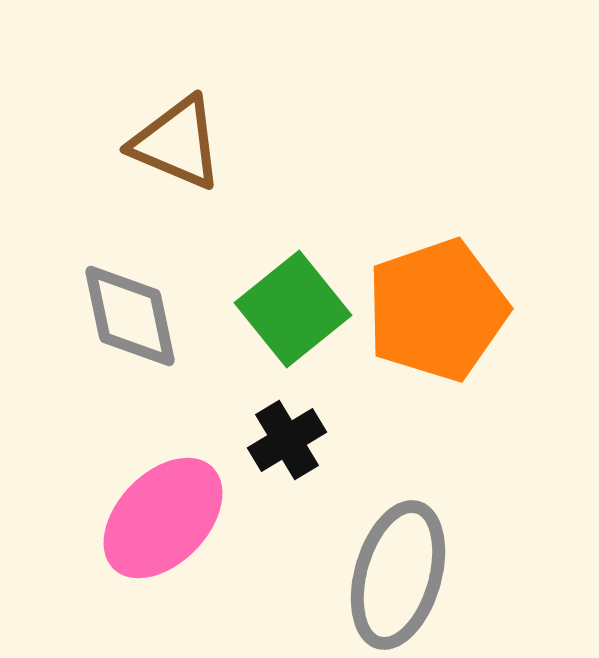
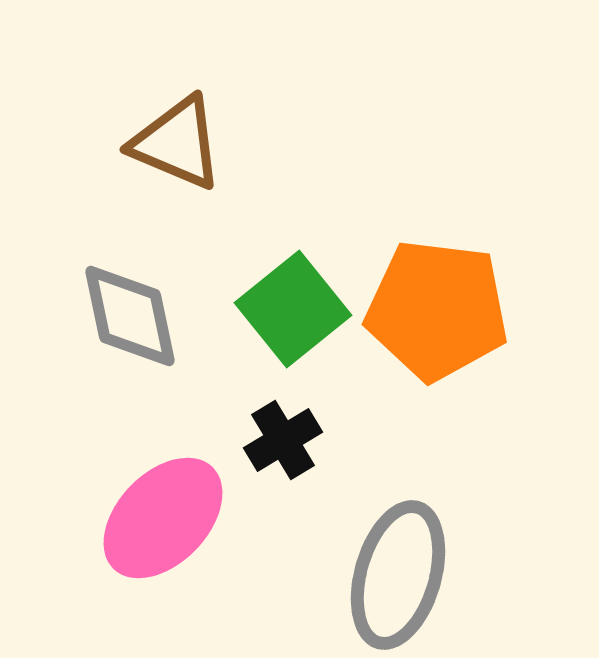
orange pentagon: rotated 26 degrees clockwise
black cross: moved 4 px left
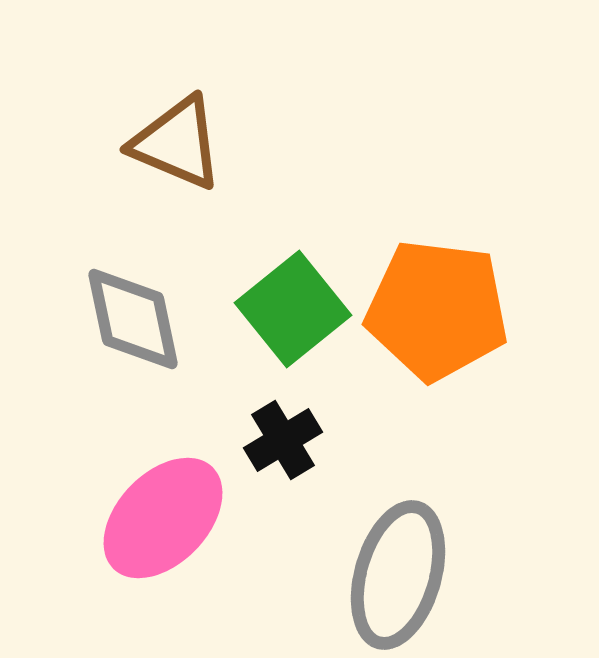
gray diamond: moved 3 px right, 3 px down
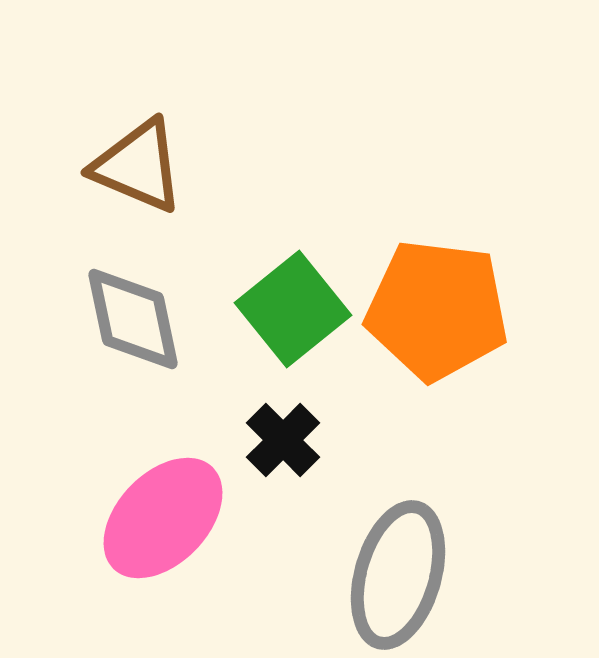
brown triangle: moved 39 px left, 23 px down
black cross: rotated 14 degrees counterclockwise
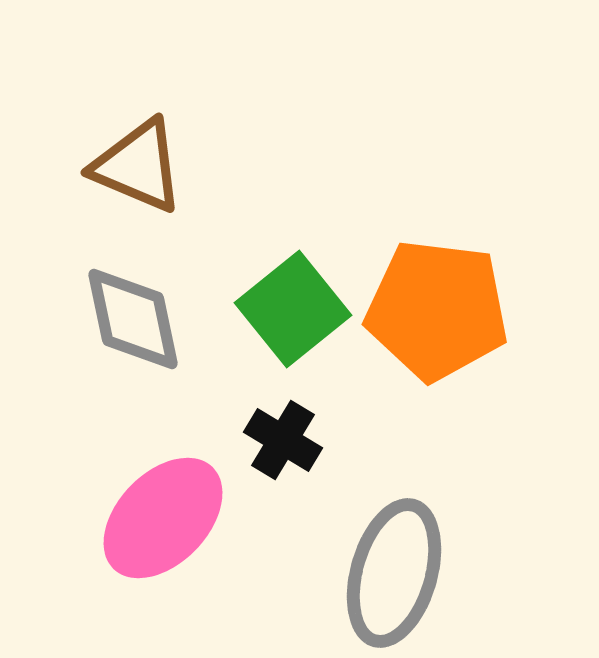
black cross: rotated 14 degrees counterclockwise
gray ellipse: moved 4 px left, 2 px up
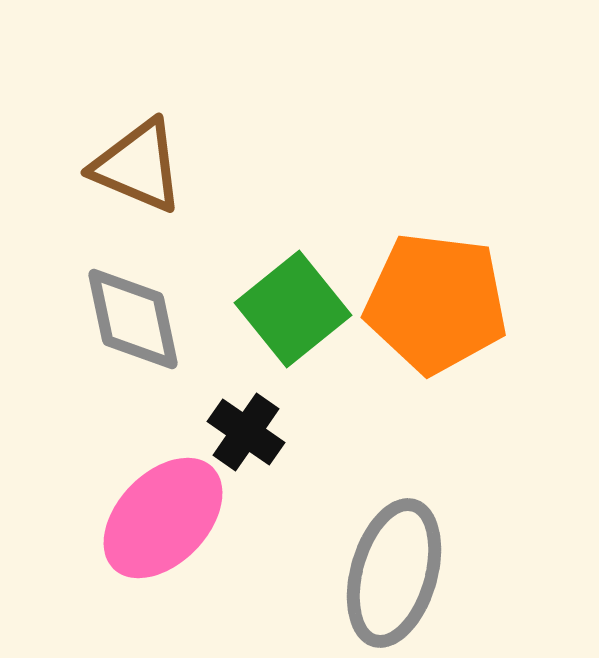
orange pentagon: moved 1 px left, 7 px up
black cross: moved 37 px left, 8 px up; rotated 4 degrees clockwise
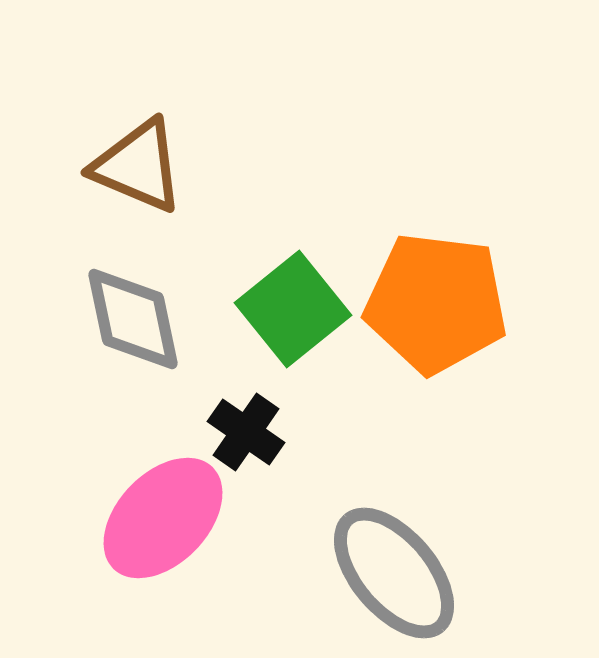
gray ellipse: rotated 56 degrees counterclockwise
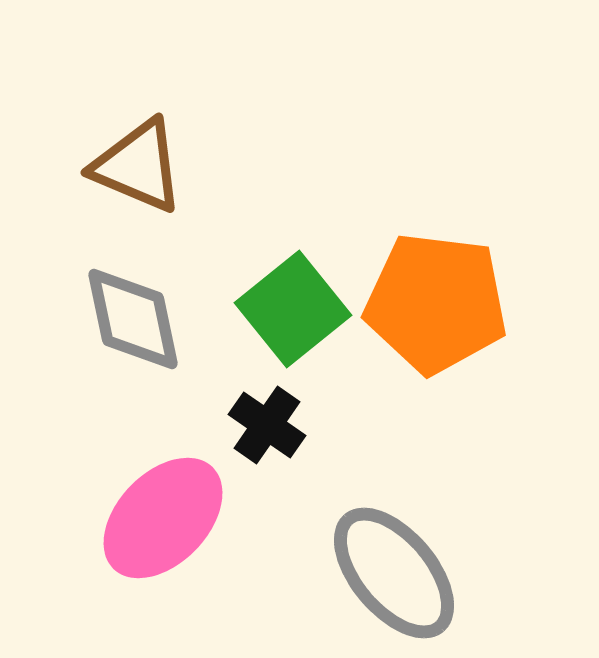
black cross: moved 21 px right, 7 px up
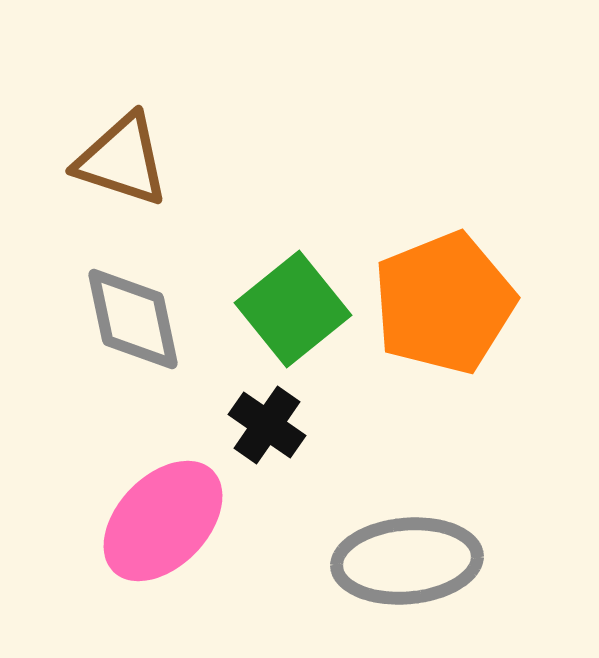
brown triangle: moved 16 px left, 6 px up; rotated 5 degrees counterclockwise
orange pentagon: moved 8 px right; rotated 29 degrees counterclockwise
pink ellipse: moved 3 px down
gray ellipse: moved 13 px right, 12 px up; rotated 55 degrees counterclockwise
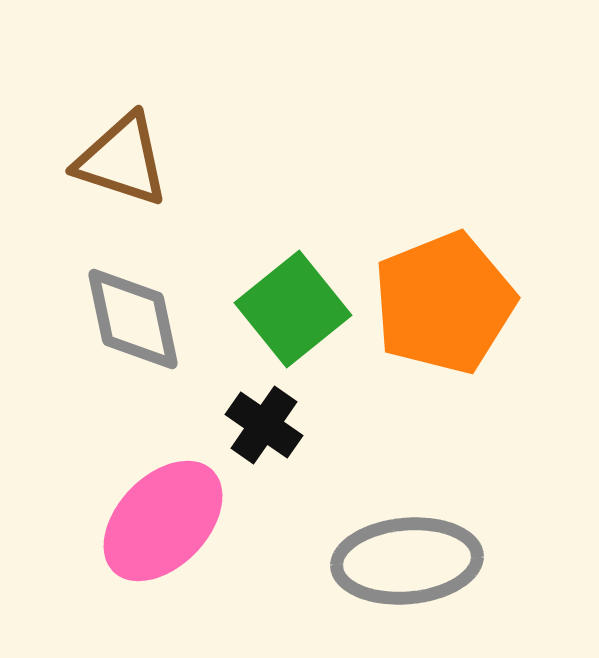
black cross: moved 3 px left
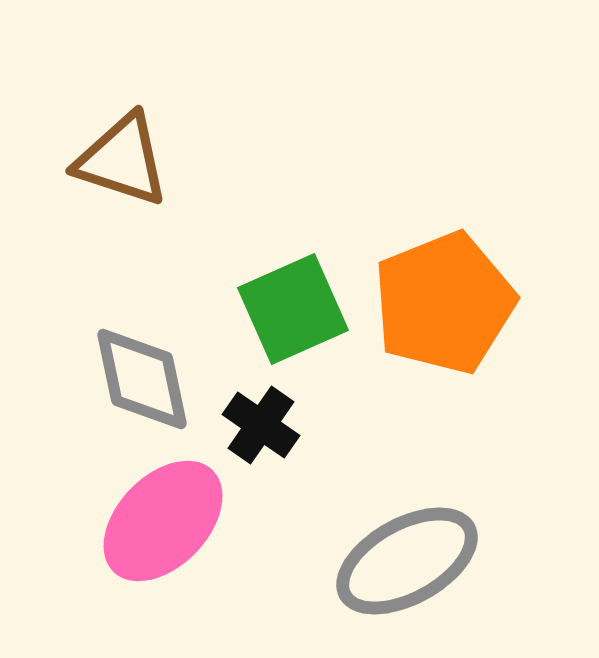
green square: rotated 15 degrees clockwise
gray diamond: moved 9 px right, 60 px down
black cross: moved 3 px left
gray ellipse: rotated 24 degrees counterclockwise
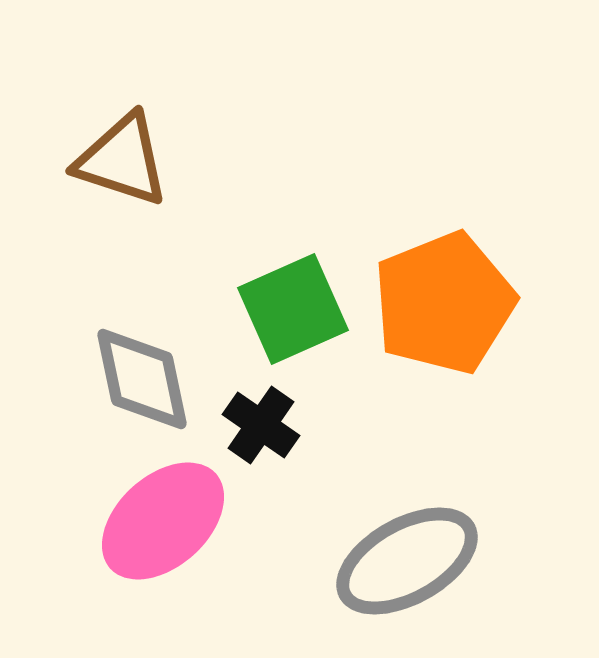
pink ellipse: rotated 4 degrees clockwise
